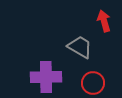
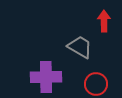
red arrow: rotated 15 degrees clockwise
red circle: moved 3 px right, 1 px down
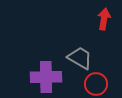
red arrow: moved 2 px up; rotated 10 degrees clockwise
gray trapezoid: moved 11 px down
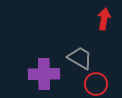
purple cross: moved 2 px left, 3 px up
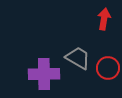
gray trapezoid: moved 2 px left
red circle: moved 12 px right, 16 px up
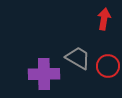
red circle: moved 2 px up
